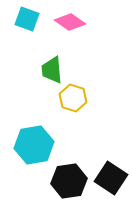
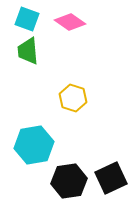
green trapezoid: moved 24 px left, 19 px up
black square: rotated 32 degrees clockwise
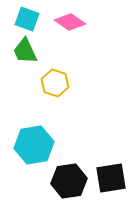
green trapezoid: moved 3 px left; rotated 20 degrees counterclockwise
yellow hexagon: moved 18 px left, 15 px up
black square: rotated 16 degrees clockwise
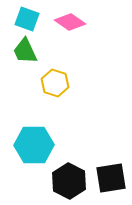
cyan hexagon: rotated 9 degrees clockwise
black hexagon: rotated 24 degrees counterclockwise
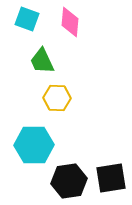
pink diamond: rotated 60 degrees clockwise
green trapezoid: moved 17 px right, 10 px down
yellow hexagon: moved 2 px right, 15 px down; rotated 16 degrees counterclockwise
black hexagon: rotated 24 degrees clockwise
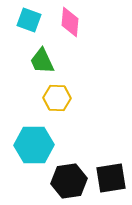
cyan square: moved 2 px right, 1 px down
